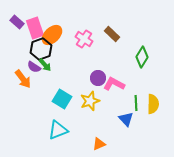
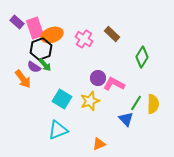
orange ellipse: rotated 25 degrees clockwise
green line: rotated 35 degrees clockwise
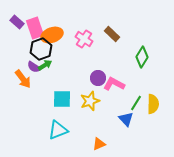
green arrow: rotated 80 degrees counterclockwise
cyan square: rotated 30 degrees counterclockwise
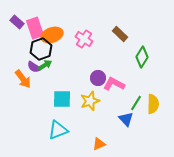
brown rectangle: moved 8 px right
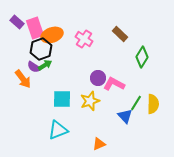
blue triangle: moved 1 px left, 3 px up
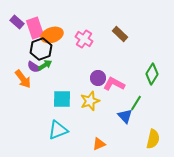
green diamond: moved 10 px right, 17 px down
yellow semicircle: moved 35 px down; rotated 12 degrees clockwise
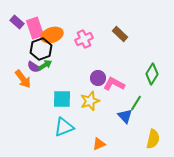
pink cross: rotated 30 degrees clockwise
cyan triangle: moved 6 px right, 3 px up
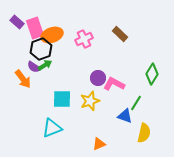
blue triangle: rotated 28 degrees counterclockwise
cyan triangle: moved 12 px left, 1 px down
yellow semicircle: moved 9 px left, 6 px up
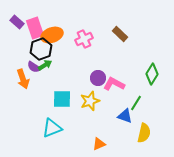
orange arrow: rotated 18 degrees clockwise
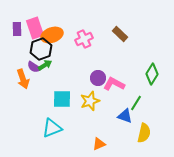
purple rectangle: moved 7 px down; rotated 48 degrees clockwise
